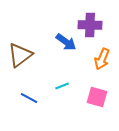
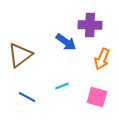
blue line: moved 2 px left, 1 px up
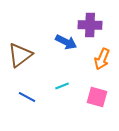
blue arrow: rotated 10 degrees counterclockwise
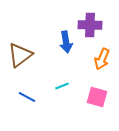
blue arrow: rotated 55 degrees clockwise
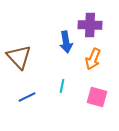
brown triangle: moved 1 px left, 2 px down; rotated 36 degrees counterclockwise
orange arrow: moved 9 px left
cyan line: rotated 56 degrees counterclockwise
blue line: rotated 54 degrees counterclockwise
